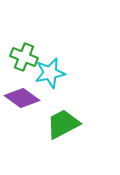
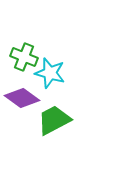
cyan star: rotated 28 degrees clockwise
green trapezoid: moved 9 px left, 4 px up
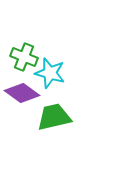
purple diamond: moved 5 px up
green trapezoid: moved 3 px up; rotated 15 degrees clockwise
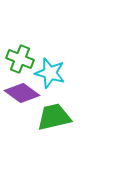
green cross: moved 4 px left, 2 px down
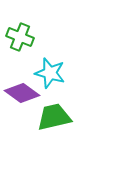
green cross: moved 22 px up
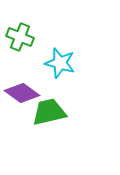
cyan star: moved 10 px right, 10 px up
green trapezoid: moved 5 px left, 5 px up
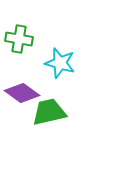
green cross: moved 1 px left, 2 px down; rotated 12 degrees counterclockwise
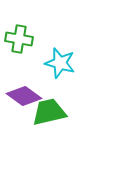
purple diamond: moved 2 px right, 3 px down
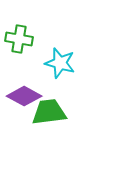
purple diamond: rotated 8 degrees counterclockwise
green trapezoid: rotated 6 degrees clockwise
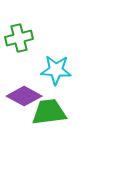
green cross: moved 1 px up; rotated 24 degrees counterclockwise
cyan star: moved 4 px left, 7 px down; rotated 12 degrees counterclockwise
